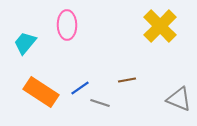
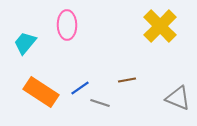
gray triangle: moved 1 px left, 1 px up
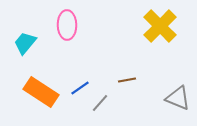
gray line: rotated 66 degrees counterclockwise
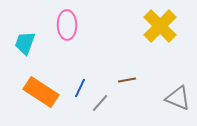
cyan trapezoid: rotated 20 degrees counterclockwise
blue line: rotated 30 degrees counterclockwise
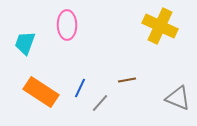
yellow cross: rotated 20 degrees counterclockwise
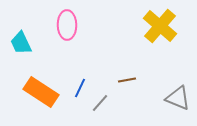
yellow cross: rotated 16 degrees clockwise
cyan trapezoid: moved 4 px left; rotated 45 degrees counterclockwise
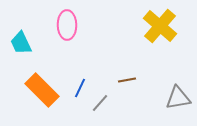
orange rectangle: moved 1 px right, 2 px up; rotated 12 degrees clockwise
gray triangle: rotated 32 degrees counterclockwise
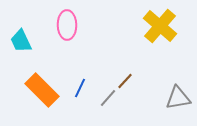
cyan trapezoid: moved 2 px up
brown line: moved 2 px left, 1 px down; rotated 36 degrees counterclockwise
gray line: moved 8 px right, 5 px up
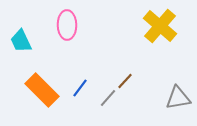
blue line: rotated 12 degrees clockwise
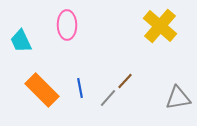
blue line: rotated 48 degrees counterclockwise
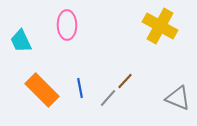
yellow cross: rotated 12 degrees counterclockwise
gray triangle: rotated 32 degrees clockwise
